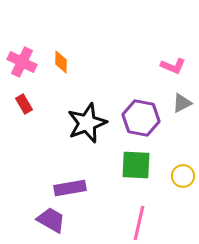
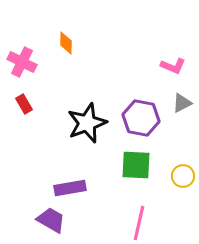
orange diamond: moved 5 px right, 19 px up
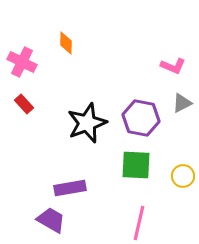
red rectangle: rotated 12 degrees counterclockwise
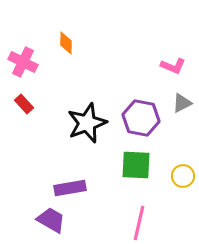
pink cross: moved 1 px right
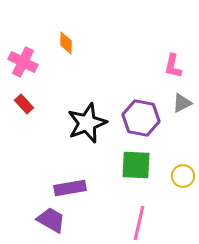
pink L-shape: rotated 80 degrees clockwise
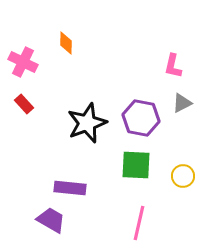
purple rectangle: rotated 16 degrees clockwise
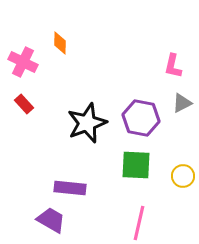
orange diamond: moved 6 px left
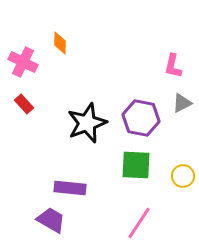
pink line: rotated 20 degrees clockwise
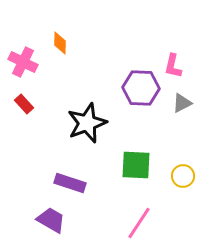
purple hexagon: moved 30 px up; rotated 9 degrees counterclockwise
purple rectangle: moved 5 px up; rotated 12 degrees clockwise
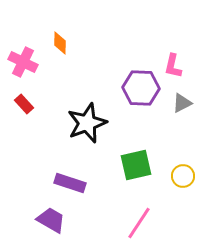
green square: rotated 16 degrees counterclockwise
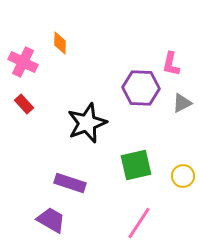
pink L-shape: moved 2 px left, 2 px up
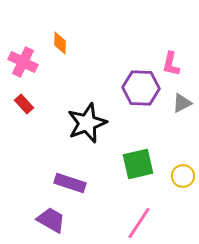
green square: moved 2 px right, 1 px up
